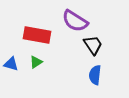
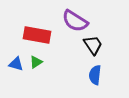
blue triangle: moved 5 px right
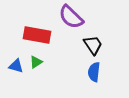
purple semicircle: moved 4 px left, 4 px up; rotated 12 degrees clockwise
blue triangle: moved 2 px down
blue semicircle: moved 1 px left, 3 px up
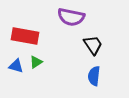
purple semicircle: rotated 32 degrees counterclockwise
red rectangle: moved 12 px left, 1 px down
blue semicircle: moved 4 px down
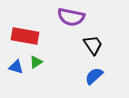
blue triangle: moved 1 px down
blue semicircle: rotated 42 degrees clockwise
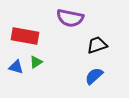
purple semicircle: moved 1 px left, 1 px down
black trapezoid: moved 4 px right; rotated 75 degrees counterclockwise
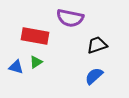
red rectangle: moved 10 px right
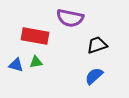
green triangle: rotated 24 degrees clockwise
blue triangle: moved 2 px up
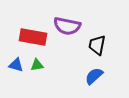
purple semicircle: moved 3 px left, 8 px down
red rectangle: moved 2 px left, 1 px down
black trapezoid: rotated 60 degrees counterclockwise
green triangle: moved 1 px right, 3 px down
